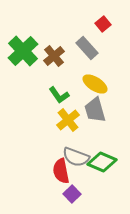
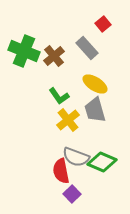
green cross: moved 1 px right; rotated 24 degrees counterclockwise
green L-shape: moved 1 px down
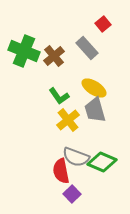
yellow ellipse: moved 1 px left, 4 px down
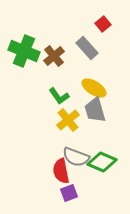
purple square: moved 3 px left, 1 px up; rotated 24 degrees clockwise
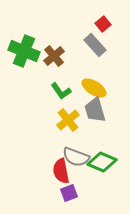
gray rectangle: moved 8 px right, 3 px up
green L-shape: moved 2 px right, 5 px up
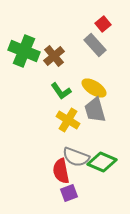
yellow cross: rotated 20 degrees counterclockwise
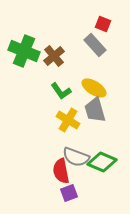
red square: rotated 28 degrees counterclockwise
